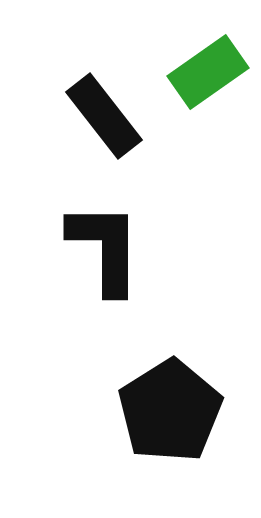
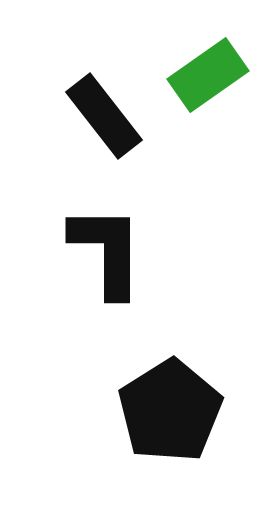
green rectangle: moved 3 px down
black L-shape: moved 2 px right, 3 px down
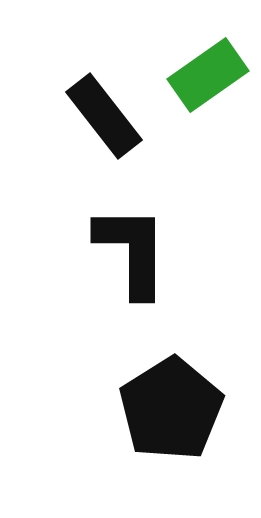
black L-shape: moved 25 px right
black pentagon: moved 1 px right, 2 px up
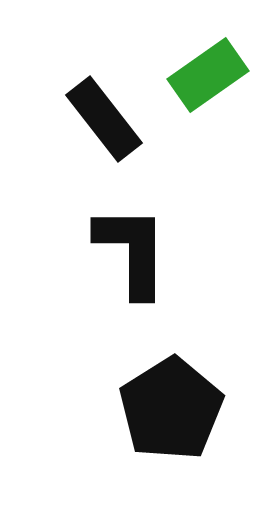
black rectangle: moved 3 px down
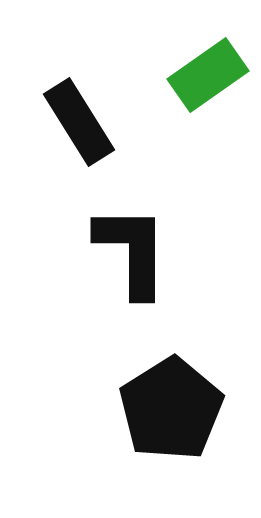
black rectangle: moved 25 px left, 3 px down; rotated 6 degrees clockwise
